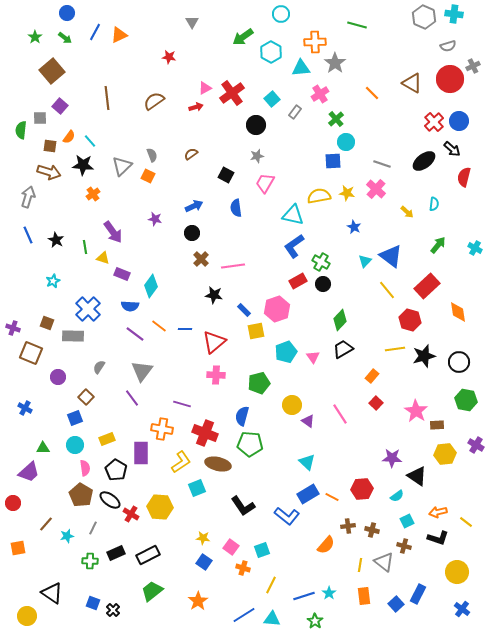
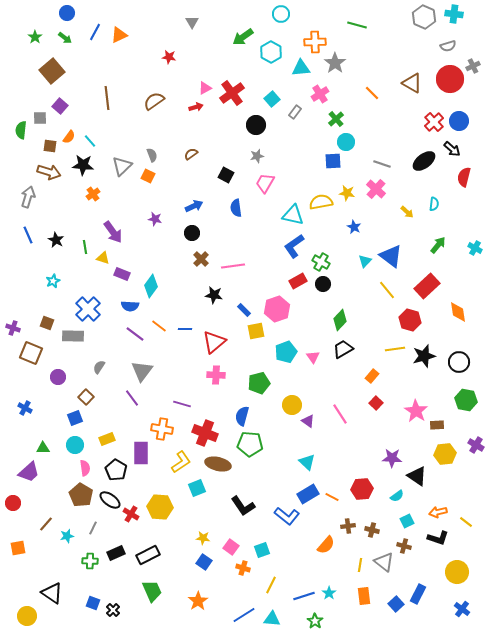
yellow semicircle at (319, 196): moved 2 px right, 6 px down
green trapezoid at (152, 591): rotated 105 degrees clockwise
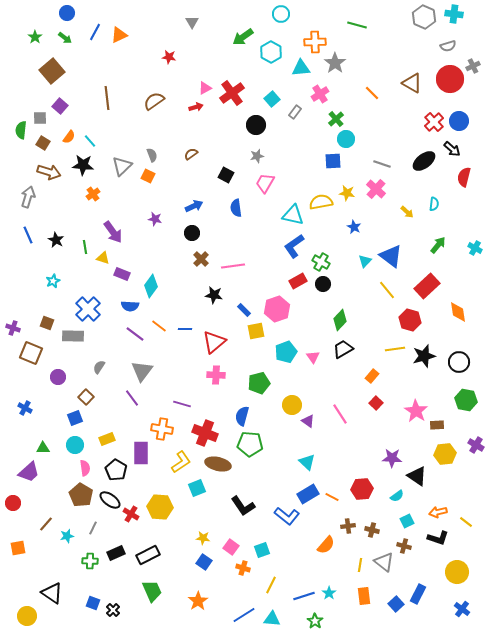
cyan circle at (346, 142): moved 3 px up
brown square at (50, 146): moved 7 px left, 3 px up; rotated 24 degrees clockwise
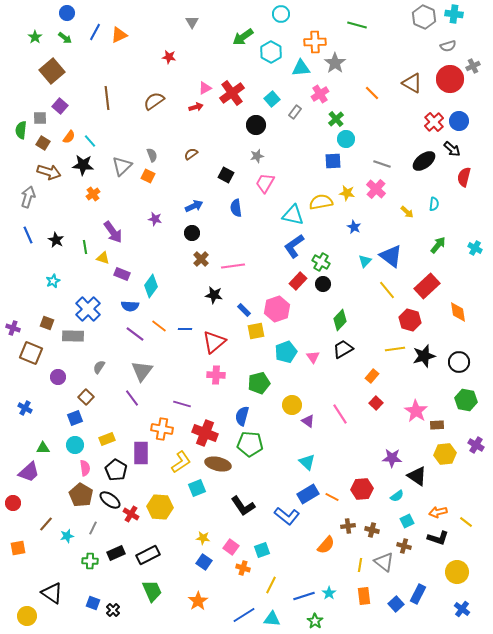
red rectangle at (298, 281): rotated 18 degrees counterclockwise
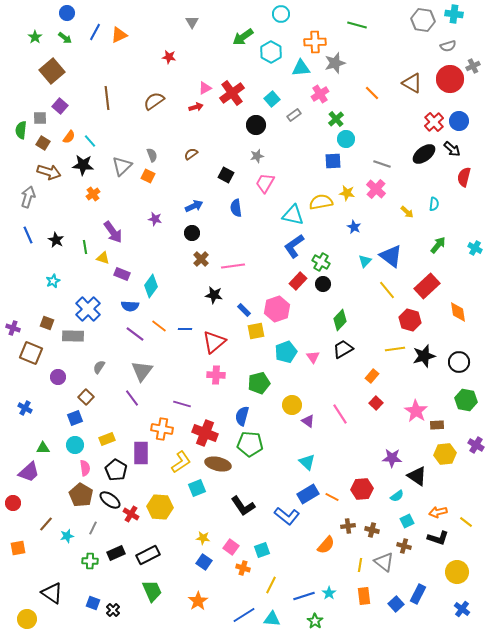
gray hexagon at (424, 17): moved 1 px left, 3 px down; rotated 15 degrees counterclockwise
gray star at (335, 63): rotated 20 degrees clockwise
gray rectangle at (295, 112): moved 1 px left, 3 px down; rotated 16 degrees clockwise
black ellipse at (424, 161): moved 7 px up
yellow circle at (27, 616): moved 3 px down
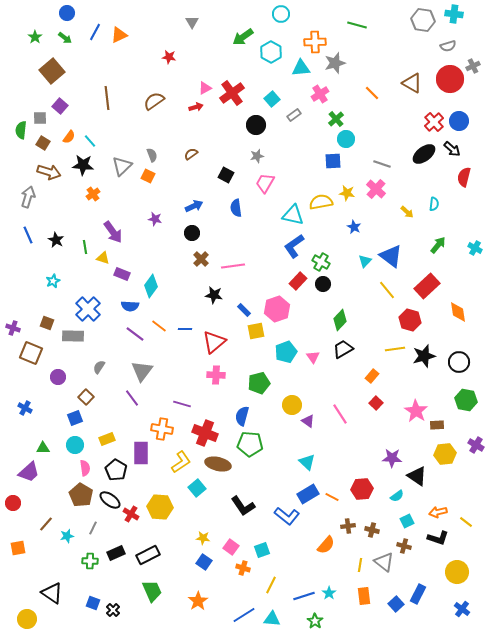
cyan square at (197, 488): rotated 18 degrees counterclockwise
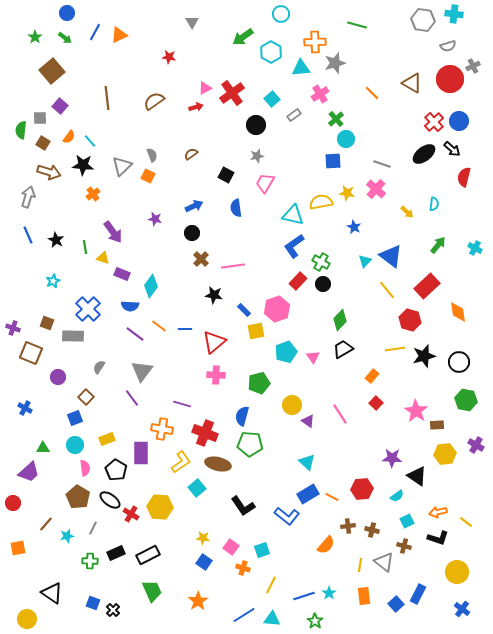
brown pentagon at (81, 495): moved 3 px left, 2 px down
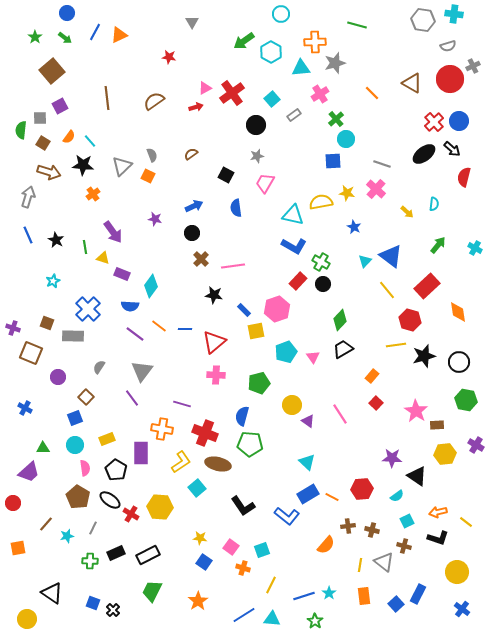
green arrow at (243, 37): moved 1 px right, 4 px down
purple square at (60, 106): rotated 21 degrees clockwise
blue L-shape at (294, 246): rotated 115 degrees counterclockwise
yellow line at (395, 349): moved 1 px right, 4 px up
yellow star at (203, 538): moved 3 px left
green trapezoid at (152, 591): rotated 130 degrees counterclockwise
